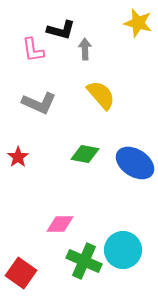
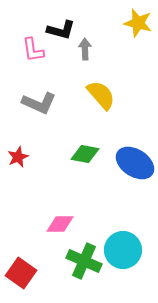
red star: rotated 10 degrees clockwise
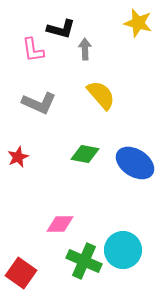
black L-shape: moved 1 px up
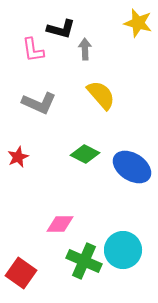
green diamond: rotated 16 degrees clockwise
blue ellipse: moved 3 px left, 4 px down
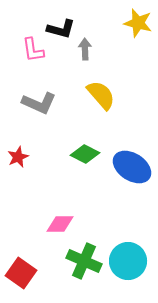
cyan circle: moved 5 px right, 11 px down
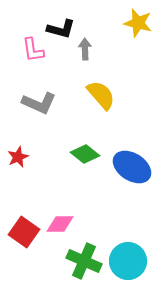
green diamond: rotated 12 degrees clockwise
red square: moved 3 px right, 41 px up
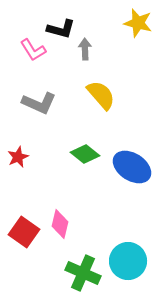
pink L-shape: rotated 24 degrees counterclockwise
pink diamond: rotated 76 degrees counterclockwise
green cross: moved 1 px left, 12 px down
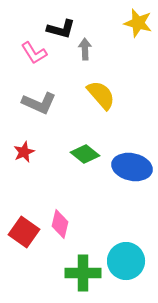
pink L-shape: moved 1 px right, 3 px down
red star: moved 6 px right, 5 px up
blue ellipse: rotated 21 degrees counterclockwise
cyan circle: moved 2 px left
green cross: rotated 24 degrees counterclockwise
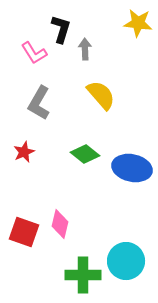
yellow star: rotated 8 degrees counterclockwise
black L-shape: rotated 88 degrees counterclockwise
gray L-shape: rotated 96 degrees clockwise
blue ellipse: moved 1 px down
red square: rotated 16 degrees counterclockwise
green cross: moved 2 px down
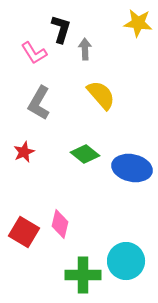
red square: rotated 12 degrees clockwise
